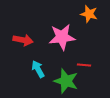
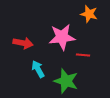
red arrow: moved 3 px down
red line: moved 1 px left, 10 px up
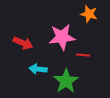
red arrow: rotated 12 degrees clockwise
cyan arrow: rotated 54 degrees counterclockwise
green star: rotated 20 degrees clockwise
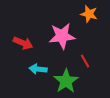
pink star: moved 1 px up
red line: moved 2 px right, 6 px down; rotated 56 degrees clockwise
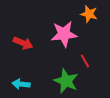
pink star: moved 2 px right, 2 px up
cyan arrow: moved 17 px left, 15 px down
green star: rotated 15 degrees counterclockwise
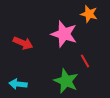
pink star: rotated 24 degrees clockwise
cyan arrow: moved 3 px left
